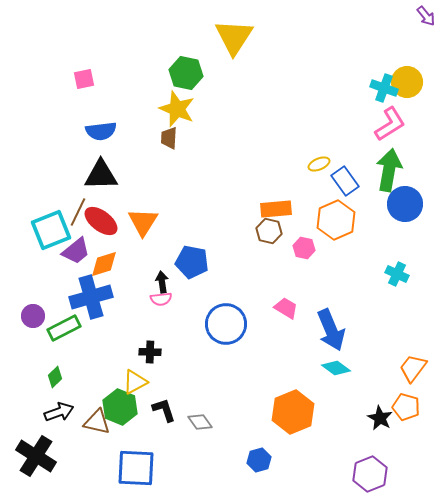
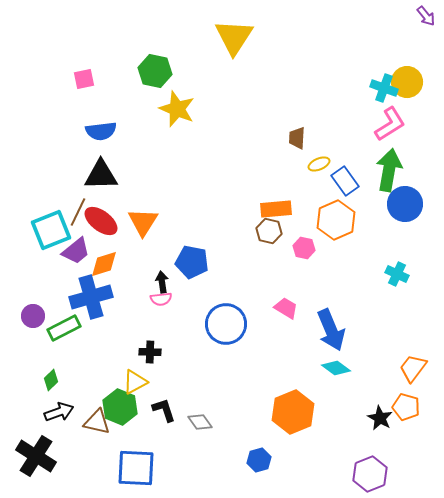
green hexagon at (186, 73): moved 31 px left, 2 px up
brown trapezoid at (169, 138): moved 128 px right
green diamond at (55, 377): moved 4 px left, 3 px down
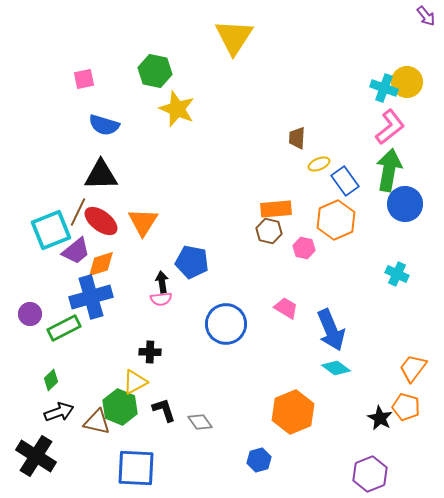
pink L-shape at (390, 124): moved 3 px down; rotated 6 degrees counterclockwise
blue semicircle at (101, 131): moved 3 px right, 6 px up; rotated 24 degrees clockwise
orange diamond at (104, 264): moved 3 px left
purple circle at (33, 316): moved 3 px left, 2 px up
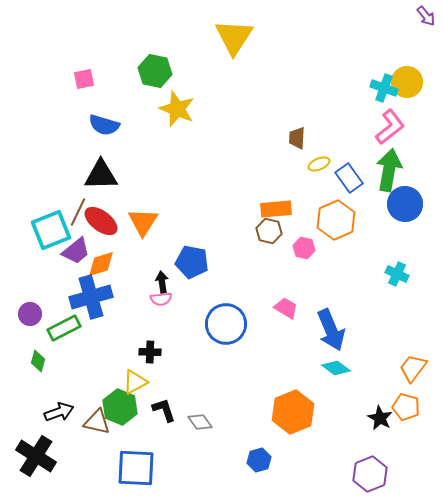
blue rectangle at (345, 181): moved 4 px right, 3 px up
green diamond at (51, 380): moved 13 px left, 19 px up; rotated 30 degrees counterclockwise
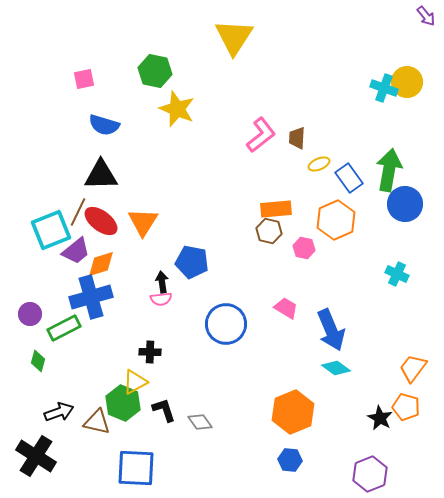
pink L-shape at (390, 127): moved 129 px left, 8 px down
green hexagon at (120, 407): moved 3 px right, 4 px up
blue hexagon at (259, 460): moved 31 px right; rotated 20 degrees clockwise
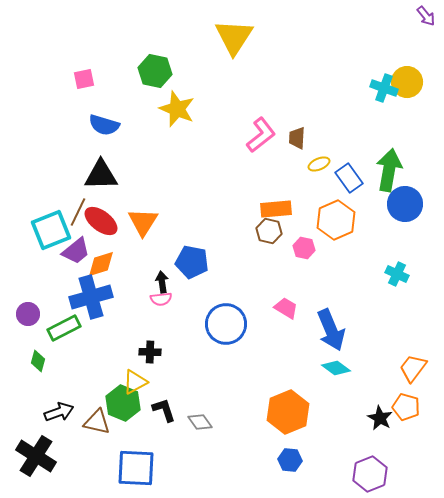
purple circle at (30, 314): moved 2 px left
orange hexagon at (293, 412): moved 5 px left
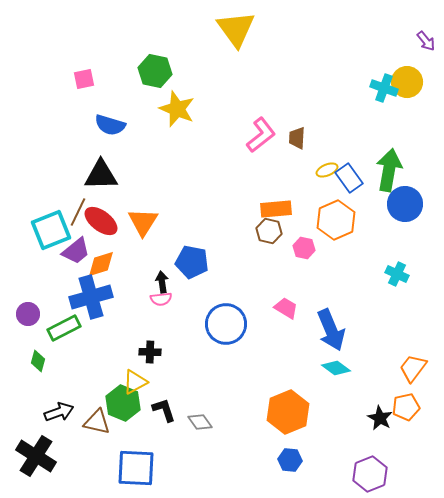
purple arrow at (426, 16): moved 25 px down
yellow triangle at (234, 37): moved 2 px right, 8 px up; rotated 9 degrees counterclockwise
blue semicircle at (104, 125): moved 6 px right
yellow ellipse at (319, 164): moved 8 px right, 6 px down
orange pentagon at (406, 407): rotated 28 degrees counterclockwise
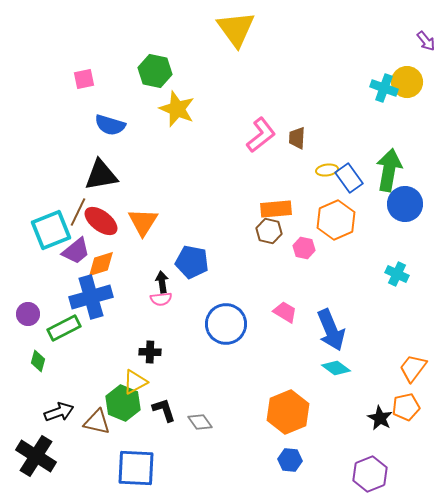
yellow ellipse at (327, 170): rotated 15 degrees clockwise
black triangle at (101, 175): rotated 9 degrees counterclockwise
pink trapezoid at (286, 308): moved 1 px left, 4 px down
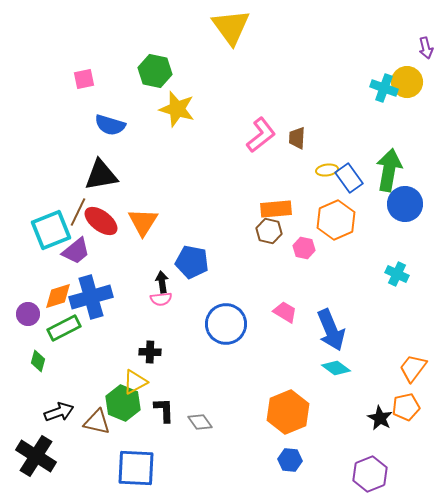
yellow triangle at (236, 29): moved 5 px left, 2 px up
purple arrow at (426, 41): moved 7 px down; rotated 25 degrees clockwise
yellow star at (177, 109): rotated 6 degrees counterclockwise
orange diamond at (101, 264): moved 43 px left, 32 px down
black L-shape at (164, 410): rotated 16 degrees clockwise
